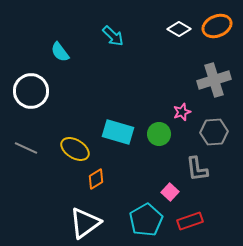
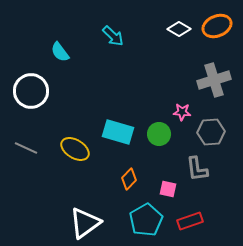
pink star: rotated 24 degrees clockwise
gray hexagon: moved 3 px left
orange diamond: moved 33 px right; rotated 15 degrees counterclockwise
pink square: moved 2 px left, 3 px up; rotated 30 degrees counterclockwise
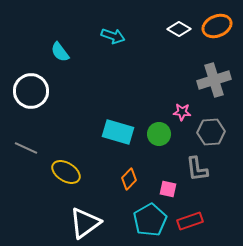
cyan arrow: rotated 25 degrees counterclockwise
yellow ellipse: moved 9 px left, 23 px down
cyan pentagon: moved 4 px right
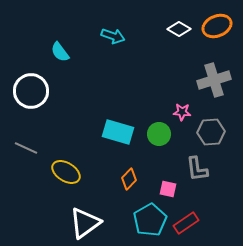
red rectangle: moved 4 px left, 2 px down; rotated 15 degrees counterclockwise
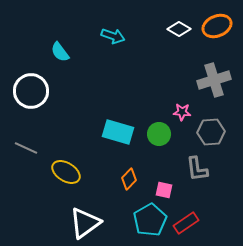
pink square: moved 4 px left, 1 px down
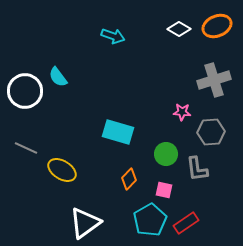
cyan semicircle: moved 2 px left, 25 px down
white circle: moved 6 px left
green circle: moved 7 px right, 20 px down
yellow ellipse: moved 4 px left, 2 px up
